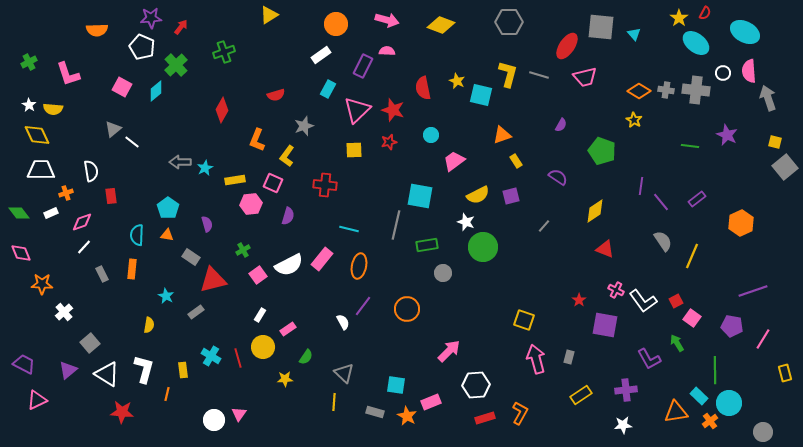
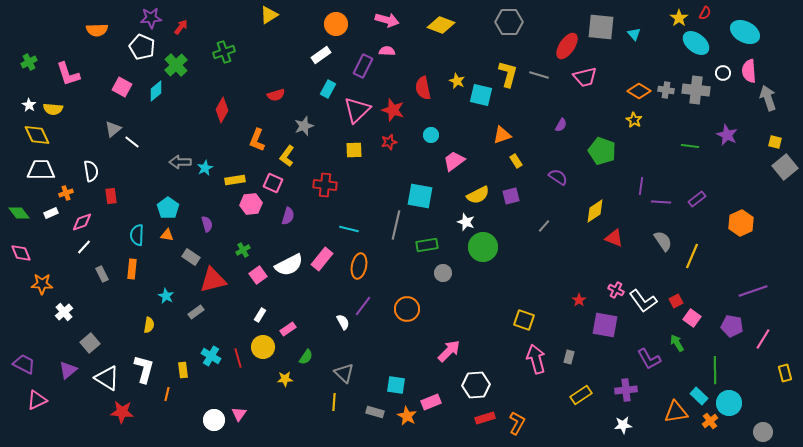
purple line at (661, 202): rotated 48 degrees counterclockwise
red triangle at (605, 249): moved 9 px right, 11 px up
white triangle at (107, 374): moved 4 px down
orange L-shape at (520, 413): moved 3 px left, 10 px down
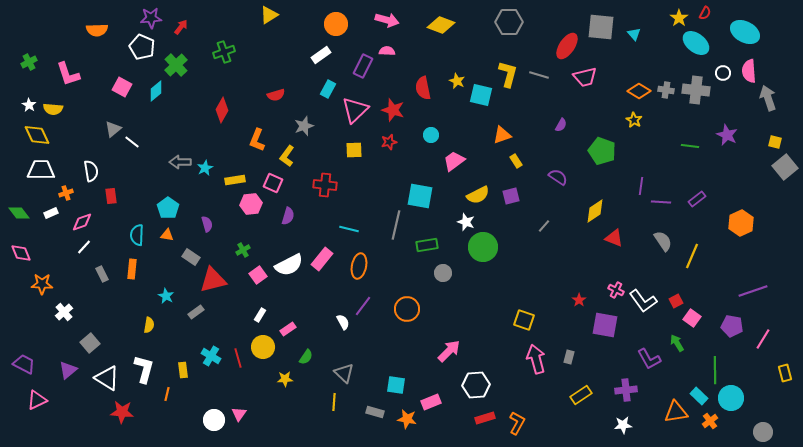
pink triangle at (357, 110): moved 2 px left
cyan circle at (729, 403): moved 2 px right, 5 px up
orange star at (407, 416): moved 3 px down; rotated 18 degrees counterclockwise
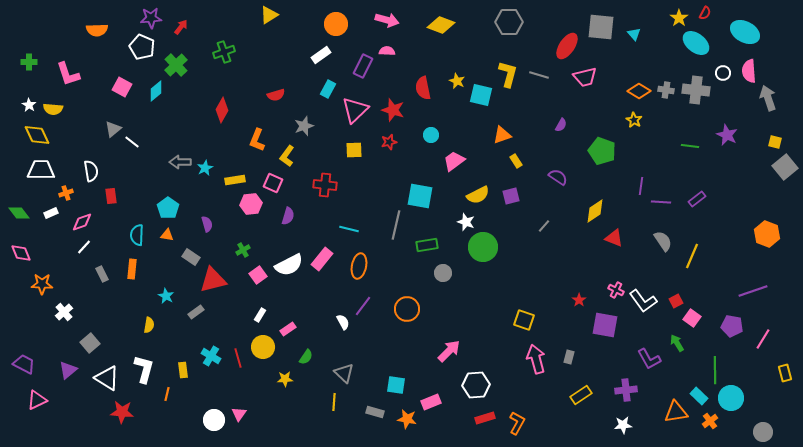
green cross at (29, 62): rotated 28 degrees clockwise
orange hexagon at (741, 223): moved 26 px right, 11 px down; rotated 15 degrees counterclockwise
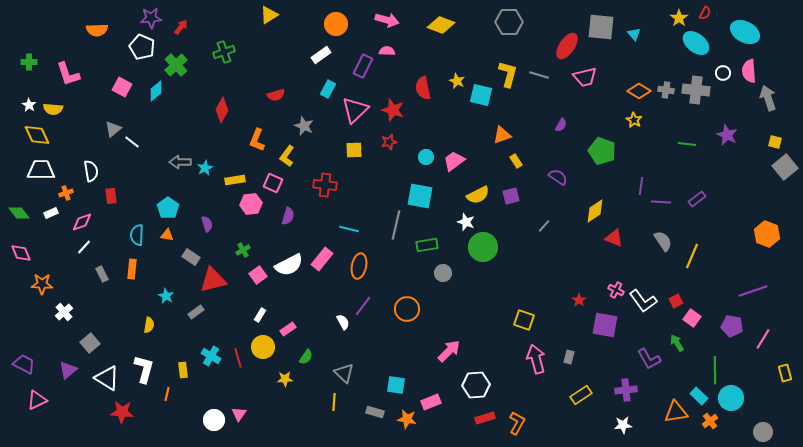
gray star at (304, 126): rotated 30 degrees counterclockwise
cyan circle at (431, 135): moved 5 px left, 22 px down
green line at (690, 146): moved 3 px left, 2 px up
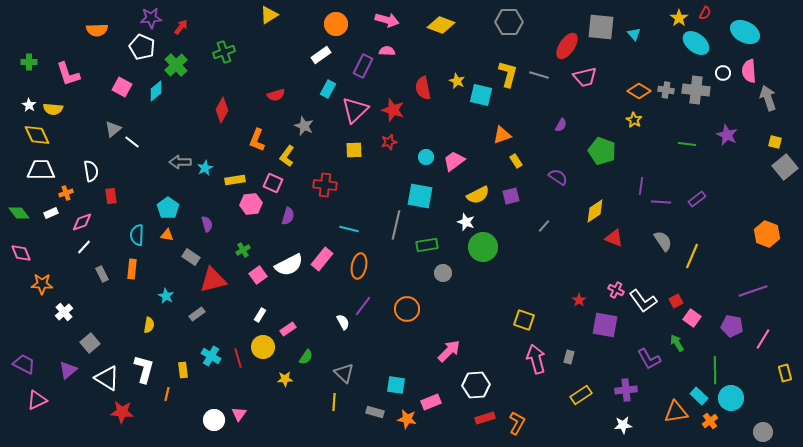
gray rectangle at (196, 312): moved 1 px right, 2 px down
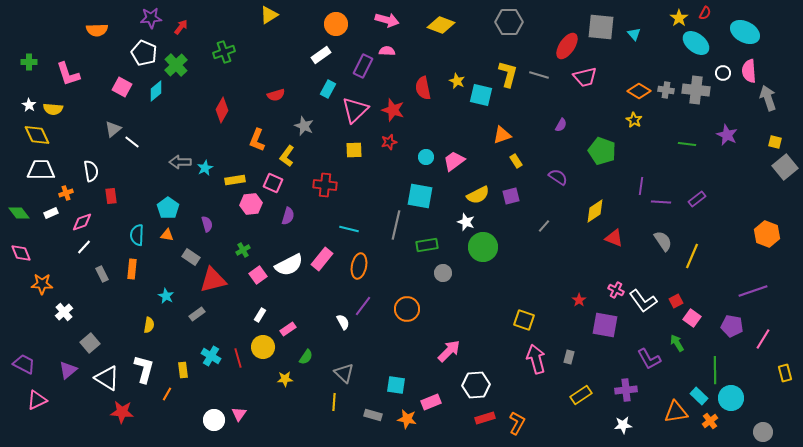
white pentagon at (142, 47): moved 2 px right, 6 px down
orange line at (167, 394): rotated 16 degrees clockwise
gray rectangle at (375, 412): moved 2 px left, 3 px down
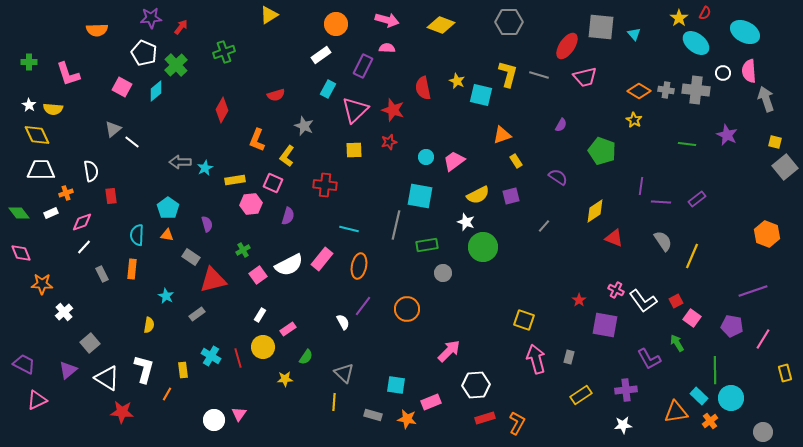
pink semicircle at (387, 51): moved 3 px up
gray arrow at (768, 98): moved 2 px left, 1 px down
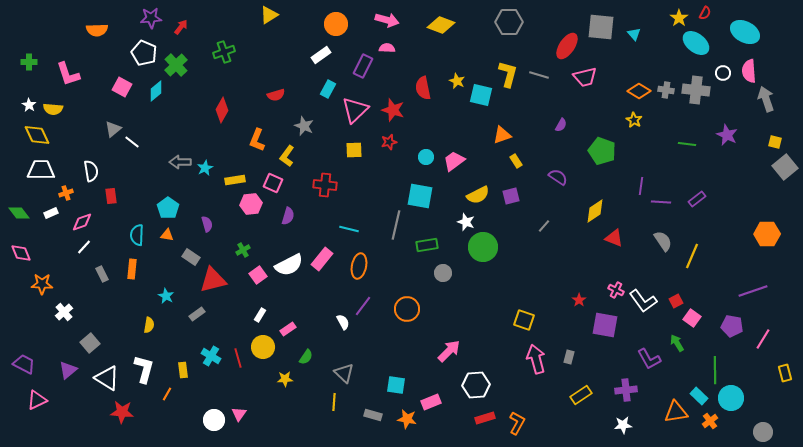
orange hexagon at (767, 234): rotated 20 degrees counterclockwise
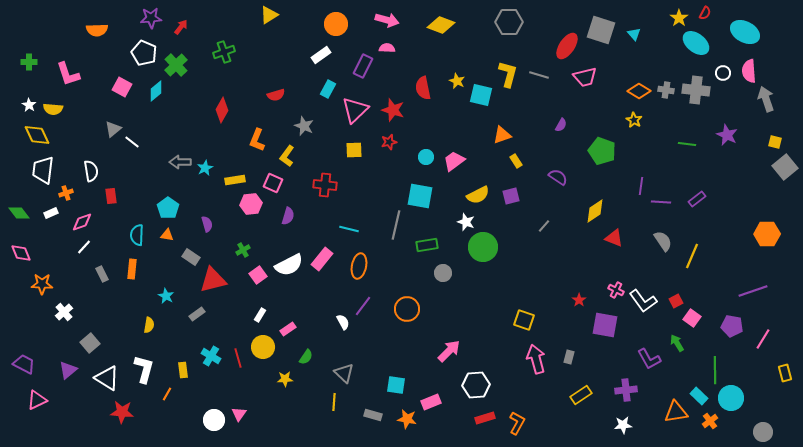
gray square at (601, 27): moved 3 px down; rotated 12 degrees clockwise
white trapezoid at (41, 170): moved 2 px right; rotated 84 degrees counterclockwise
